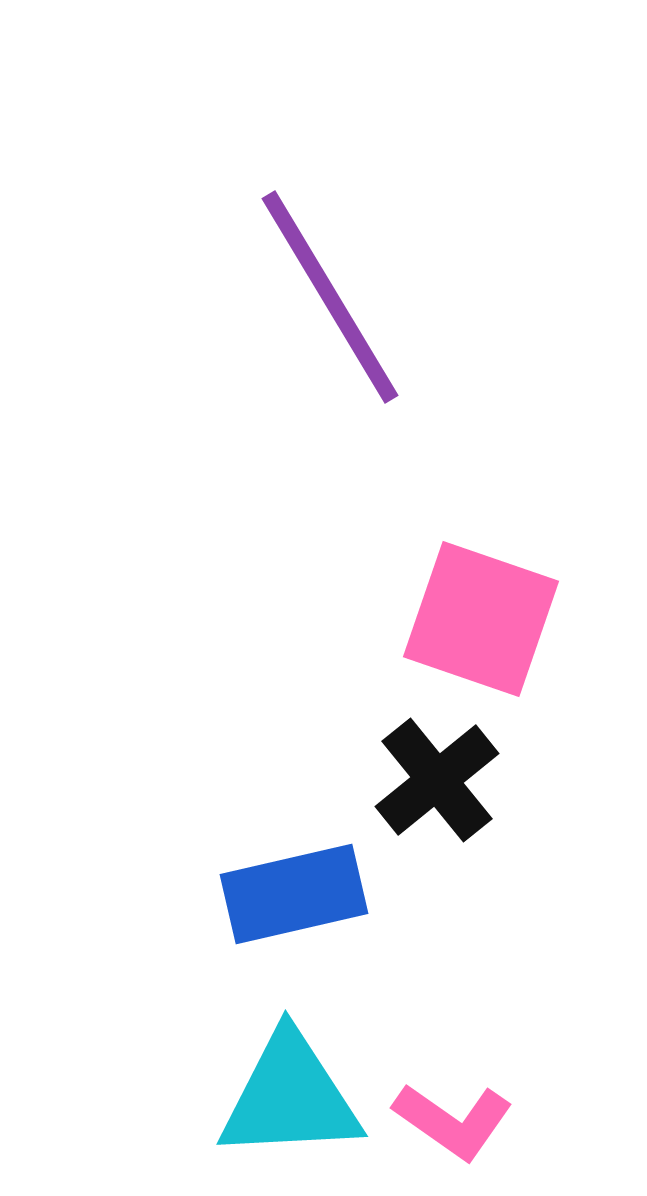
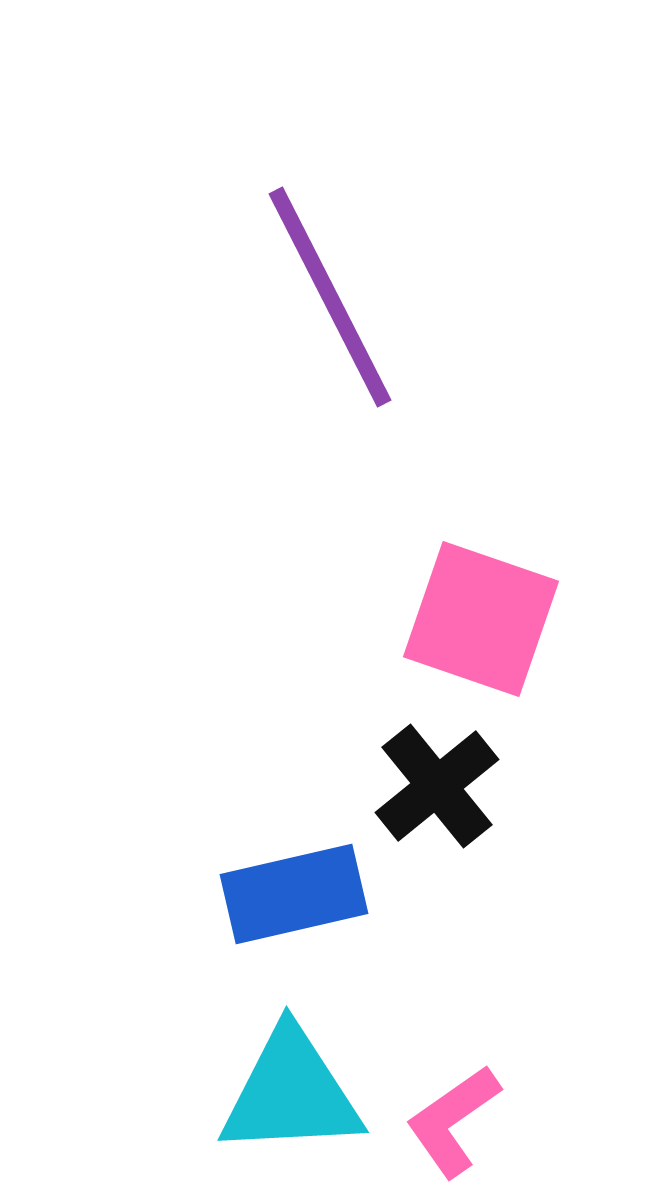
purple line: rotated 4 degrees clockwise
black cross: moved 6 px down
cyan triangle: moved 1 px right, 4 px up
pink L-shape: rotated 110 degrees clockwise
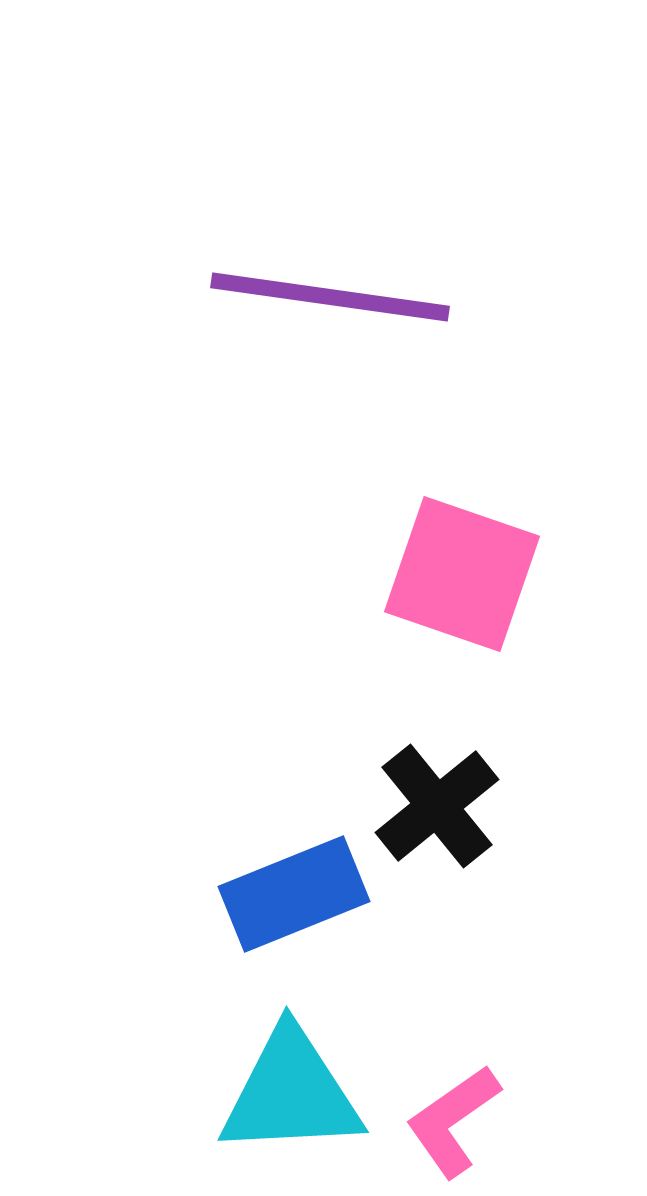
purple line: rotated 55 degrees counterclockwise
pink square: moved 19 px left, 45 px up
black cross: moved 20 px down
blue rectangle: rotated 9 degrees counterclockwise
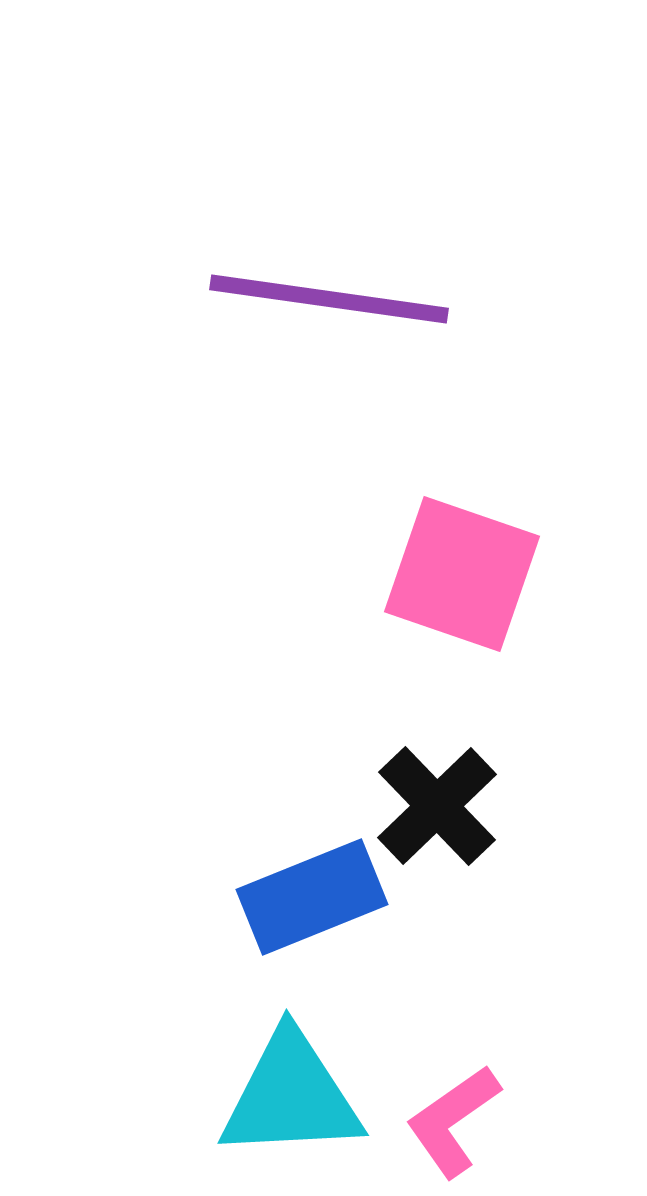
purple line: moved 1 px left, 2 px down
black cross: rotated 5 degrees counterclockwise
blue rectangle: moved 18 px right, 3 px down
cyan triangle: moved 3 px down
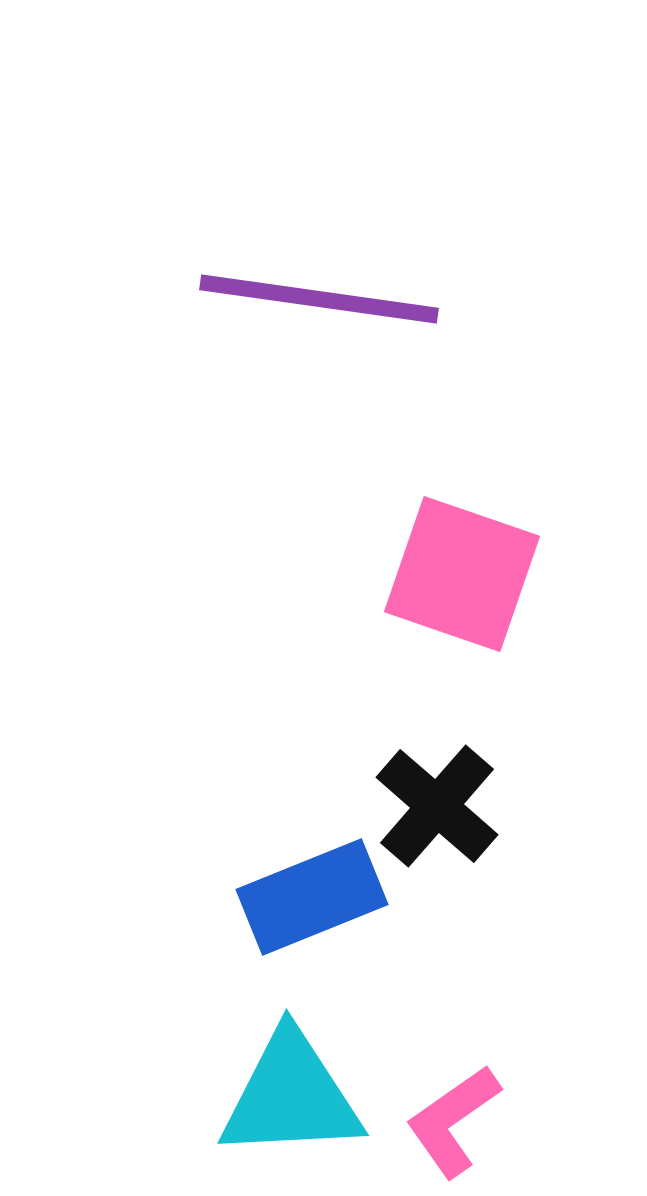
purple line: moved 10 px left
black cross: rotated 5 degrees counterclockwise
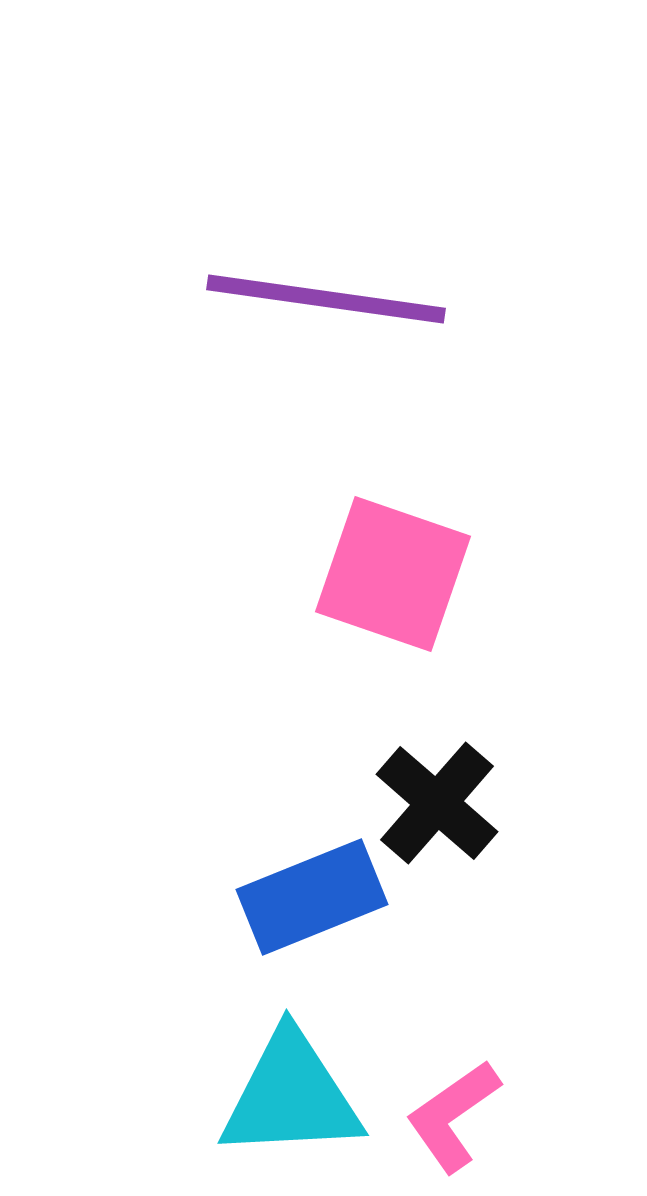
purple line: moved 7 px right
pink square: moved 69 px left
black cross: moved 3 px up
pink L-shape: moved 5 px up
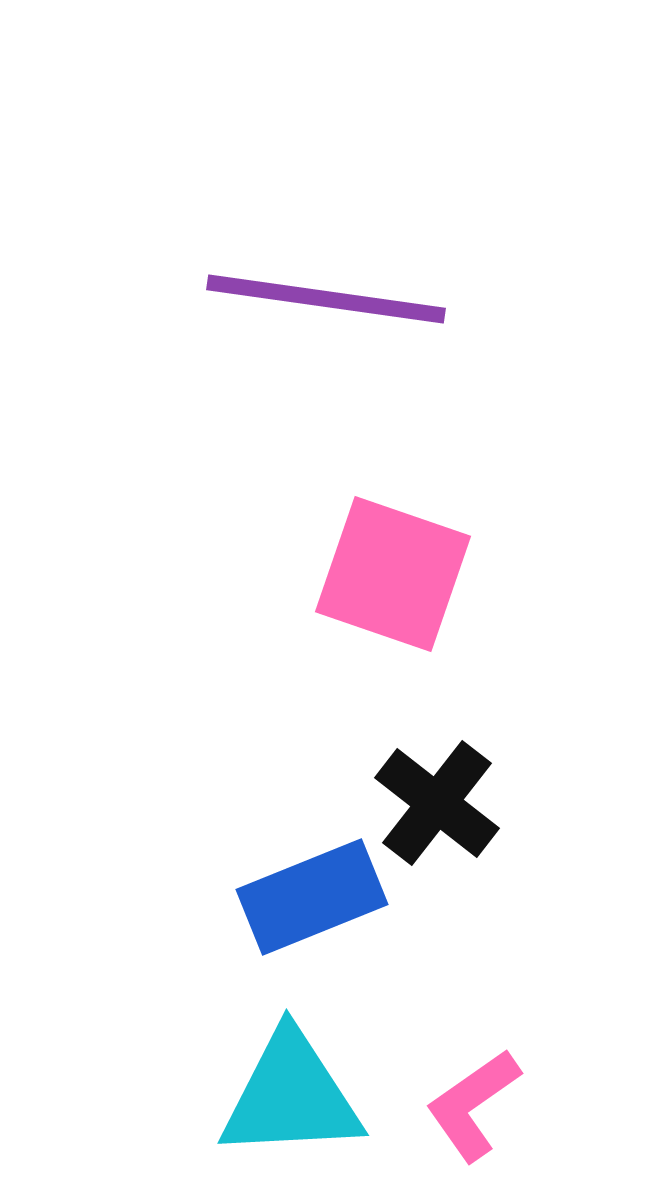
black cross: rotated 3 degrees counterclockwise
pink L-shape: moved 20 px right, 11 px up
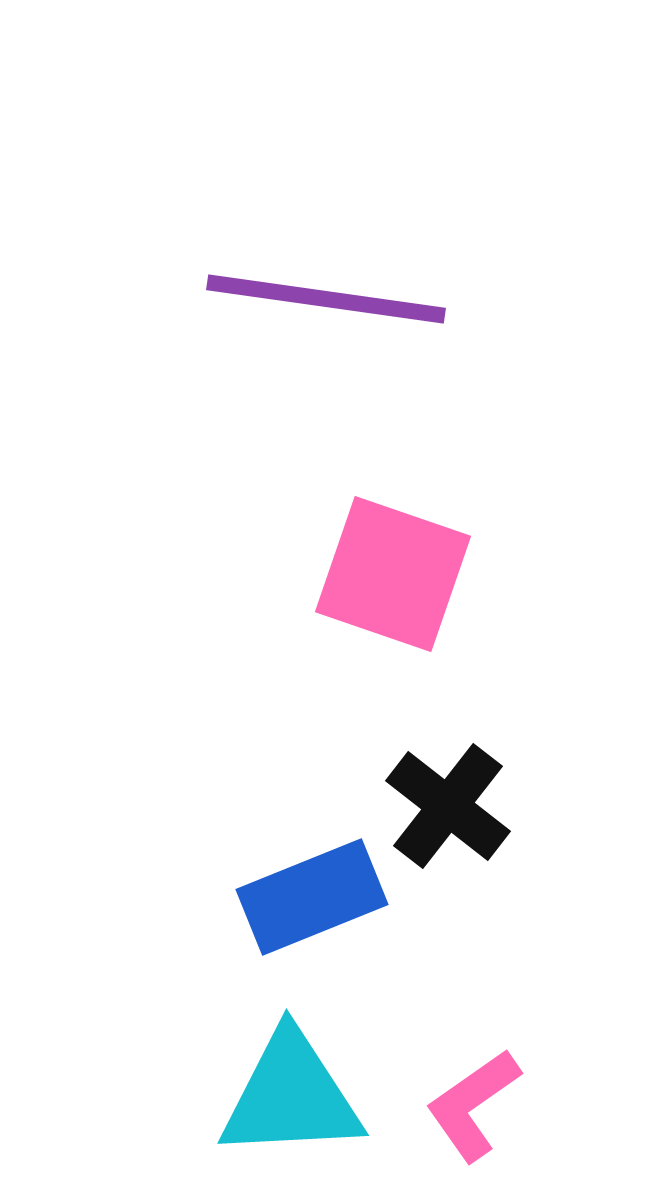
black cross: moved 11 px right, 3 px down
